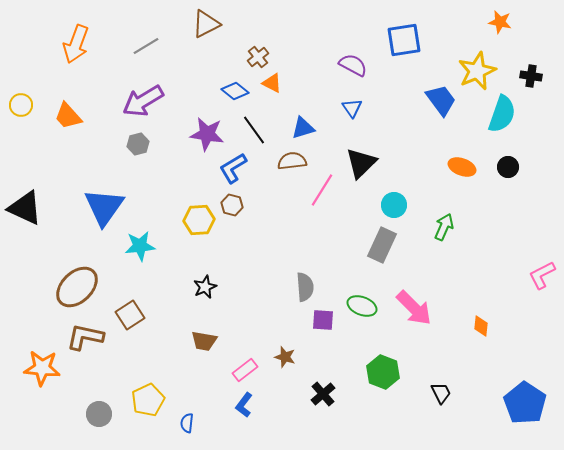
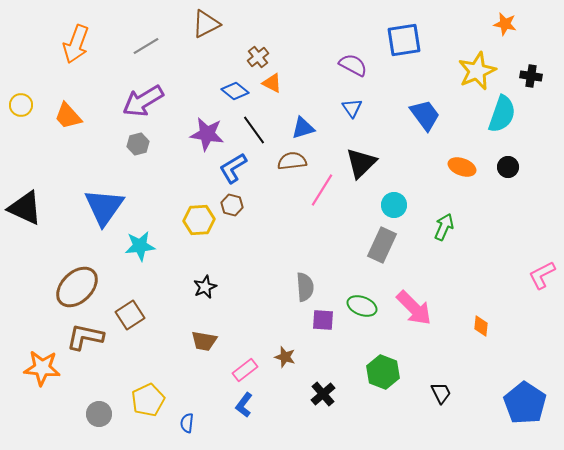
orange star at (500, 22): moved 5 px right, 2 px down
blue trapezoid at (441, 100): moved 16 px left, 15 px down
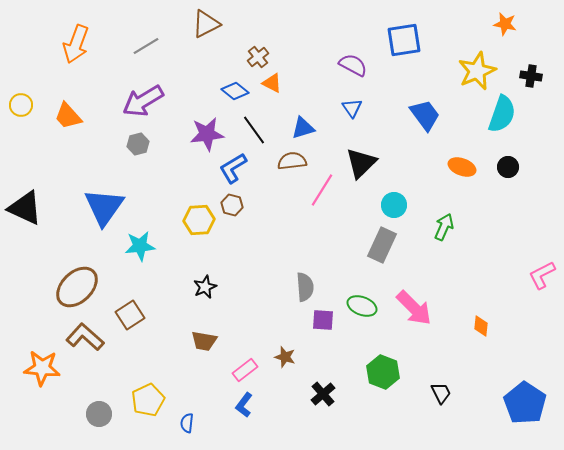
purple star at (207, 134): rotated 16 degrees counterclockwise
brown L-shape at (85, 337): rotated 30 degrees clockwise
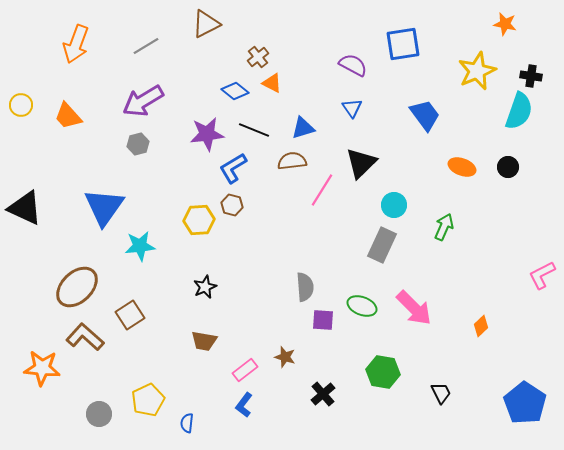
blue square at (404, 40): moved 1 px left, 4 px down
cyan semicircle at (502, 114): moved 17 px right, 3 px up
black line at (254, 130): rotated 32 degrees counterclockwise
orange diamond at (481, 326): rotated 40 degrees clockwise
green hexagon at (383, 372): rotated 12 degrees counterclockwise
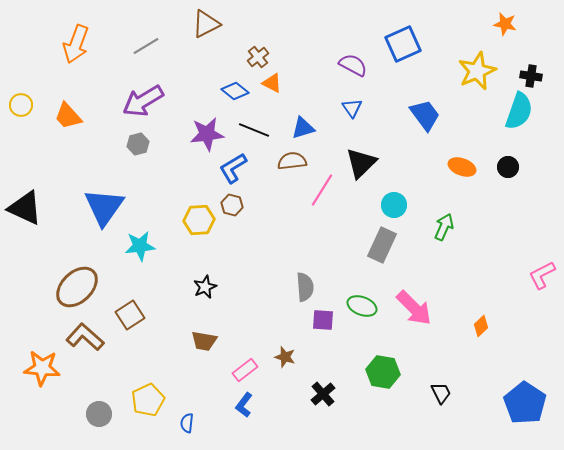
blue square at (403, 44): rotated 15 degrees counterclockwise
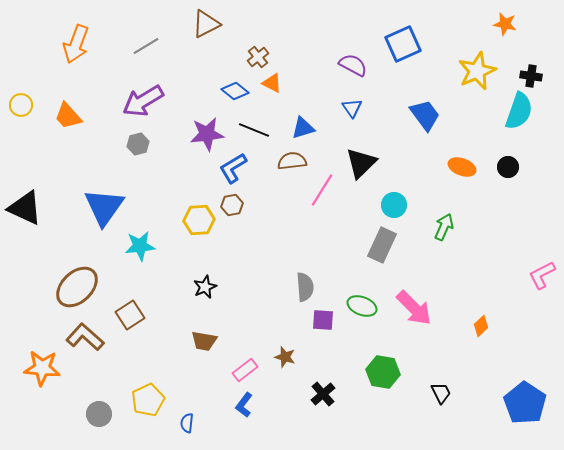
brown hexagon at (232, 205): rotated 25 degrees counterclockwise
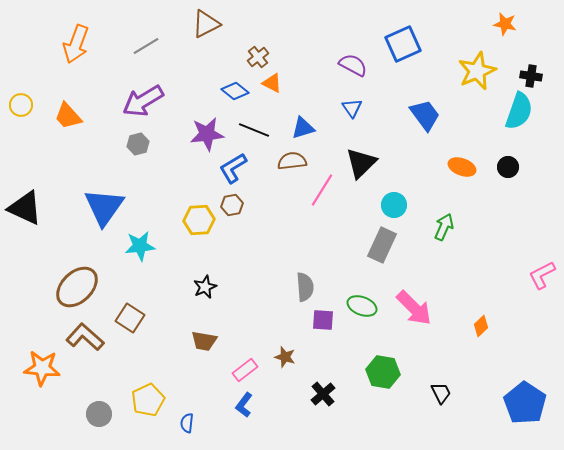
brown square at (130, 315): moved 3 px down; rotated 24 degrees counterclockwise
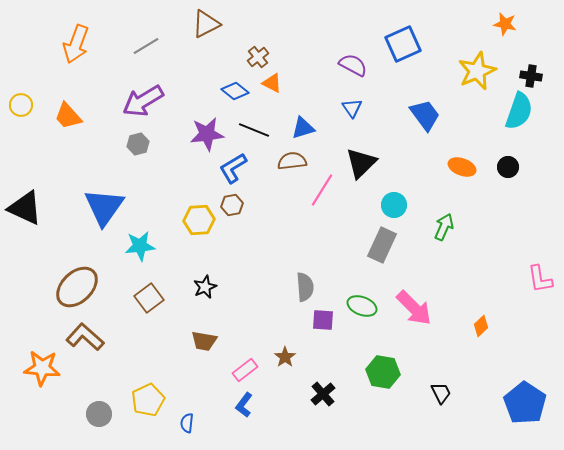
pink L-shape at (542, 275): moved 2 px left, 4 px down; rotated 72 degrees counterclockwise
brown square at (130, 318): moved 19 px right, 20 px up; rotated 20 degrees clockwise
brown star at (285, 357): rotated 20 degrees clockwise
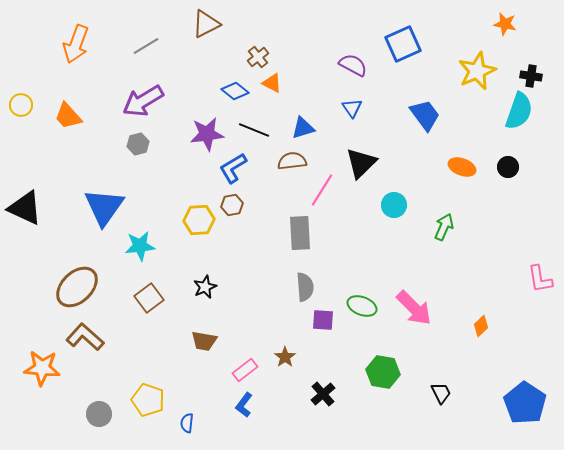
gray rectangle at (382, 245): moved 82 px left, 12 px up; rotated 28 degrees counterclockwise
yellow pentagon at (148, 400): rotated 28 degrees counterclockwise
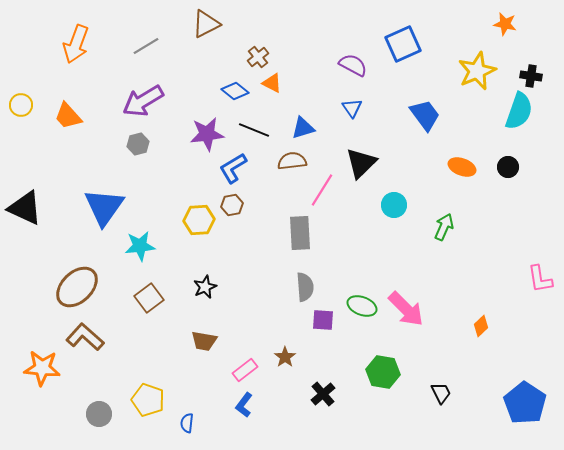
pink arrow at (414, 308): moved 8 px left, 1 px down
